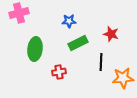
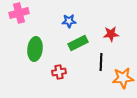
red star: rotated 21 degrees counterclockwise
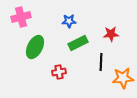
pink cross: moved 2 px right, 4 px down
green ellipse: moved 2 px up; rotated 20 degrees clockwise
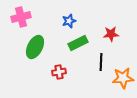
blue star: rotated 16 degrees counterclockwise
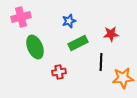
green ellipse: rotated 50 degrees counterclockwise
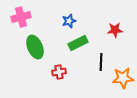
red star: moved 4 px right, 4 px up
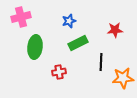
green ellipse: rotated 30 degrees clockwise
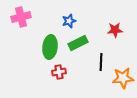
green ellipse: moved 15 px right
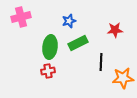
red cross: moved 11 px left, 1 px up
